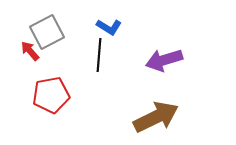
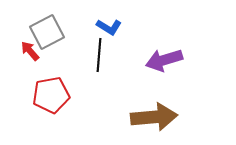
brown arrow: moved 2 px left; rotated 21 degrees clockwise
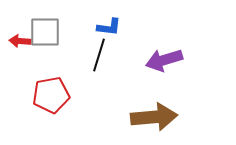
blue L-shape: rotated 25 degrees counterclockwise
gray square: moved 2 px left; rotated 28 degrees clockwise
red arrow: moved 10 px left, 10 px up; rotated 45 degrees counterclockwise
black line: rotated 12 degrees clockwise
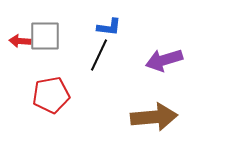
gray square: moved 4 px down
black line: rotated 8 degrees clockwise
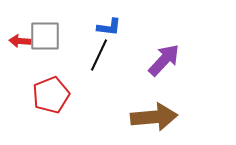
purple arrow: rotated 150 degrees clockwise
red pentagon: rotated 12 degrees counterclockwise
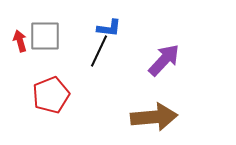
blue L-shape: moved 1 px down
red arrow: rotated 70 degrees clockwise
black line: moved 4 px up
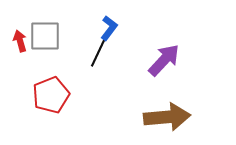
blue L-shape: rotated 60 degrees counterclockwise
brown arrow: moved 13 px right
